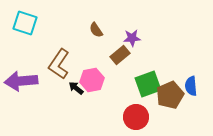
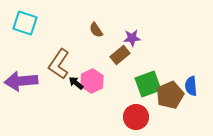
pink hexagon: moved 1 px down; rotated 15 degrees counterclockwise
black arrow: moved 5 px up
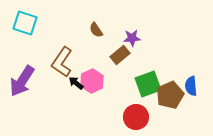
brown L-shape: moved 3 px right, 2 px up
purple arrow: moved 1 px right; rotated 52 degrees counterclockwise
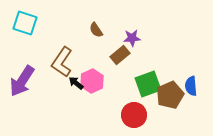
red circle: moved 2 px left, 2 px up
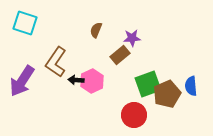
brown semicircle: rotated 56 degrees clockwise
brown L-shape: moved 6 px left
black arrow: moved 3 px up; rotated 35 degrees counterclockwise
brown pentagon: moved 3 px left, 1 px up
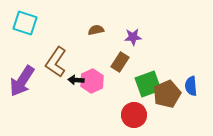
brown semicircle: rotated 56 degrees clockwise
purple star: moved 1 px right, 1 px up
brown rectangle: moved 7 px down; rotated 18 degrees counterclockwise
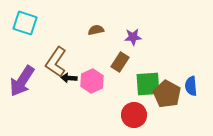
black arrow: moved 7 px left, 2 px up
green square: rotated 16 degrees clockwise
brown pentagon: rotated 20 degrees counterclockwise
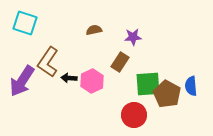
brown semicircle: moved 2 px left
brown L-shape: moved 8 px left
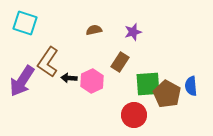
purple star: moved 5 px up; rotated 12 degrees counterclockwise
